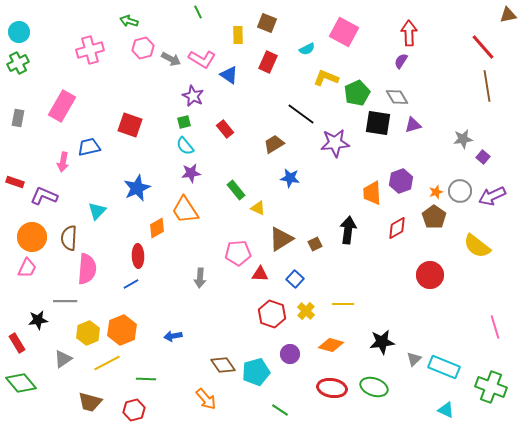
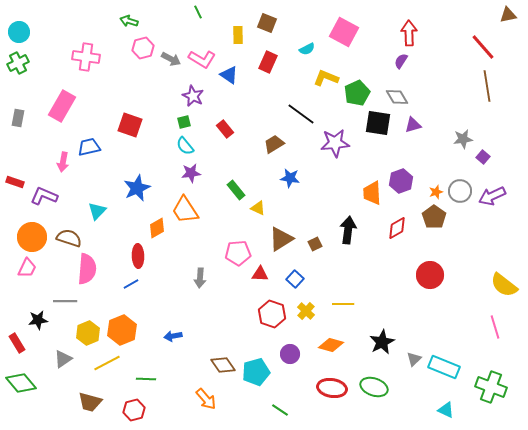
pink cross at (90, 50): moved 4 px left, 7 px down; rotated 24 degrees clockwise
brown semicircle at (69, 238): rotated 105 degrees clockwise
yellow semicircle at (477, 246): moved 27 px right, 39 px down
black star at (382, 342): rotated 20 degrees counterclockwise
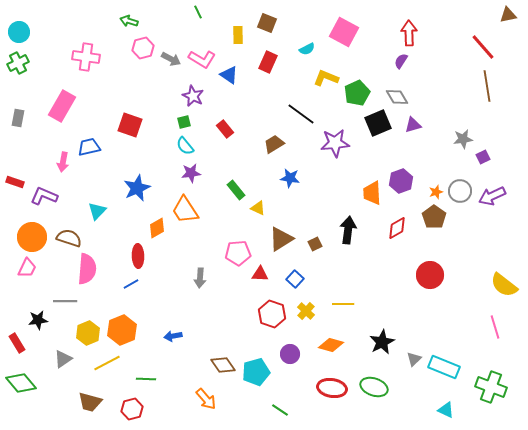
black square at (378, 123): rotated 32 degrees counterclockwise
purple square at (483, 157): rotated 24 degrees clockwise
red hexagon at (134, 410): moved 2 px left, 1 px up
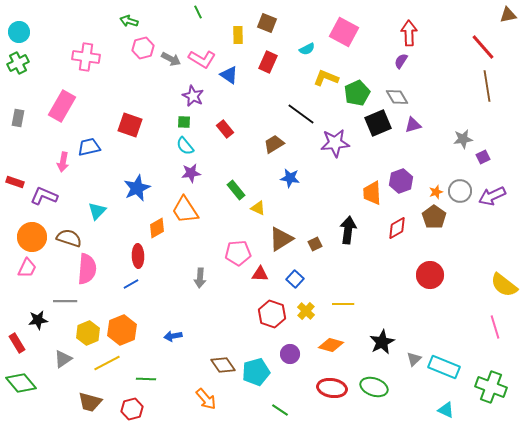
green square at (184, 122): rotated 16 degrees clockwise
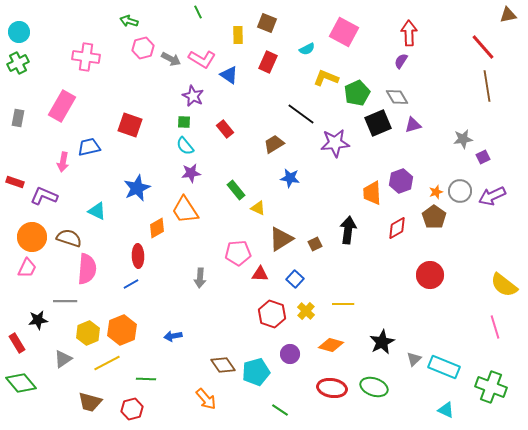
cyan triangle at (97, 211): rotated 48 degrees counterclockwise
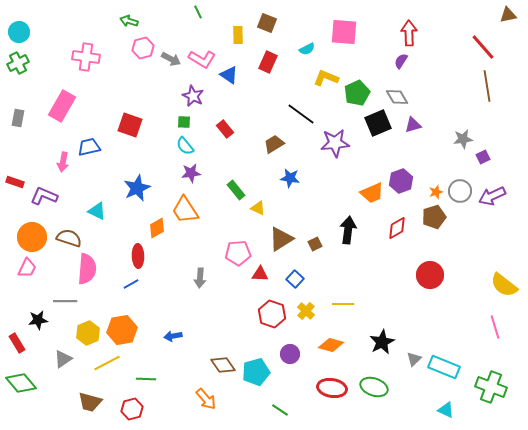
pink square at (344, 32): rotated 24 degrees counterclockwise
orange trapezoid at (372, 193): rotated 110 degrees counterclockwise
brown pentagon at (434, 217): rotated 20 degrees clockwise
orange hexagon at (122, 330): rotated 12 degrees clockwise
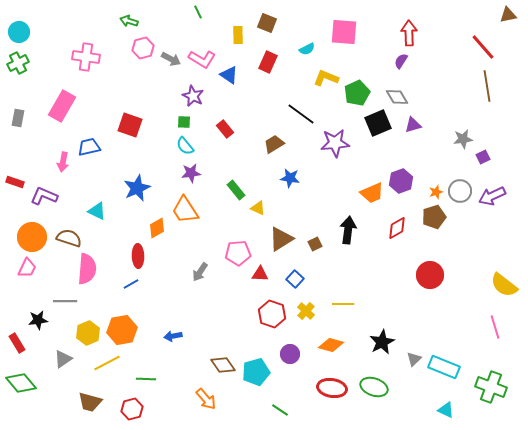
gray arrow at (200, 278): moved 6 px up; rotated 30 degrees clockwise
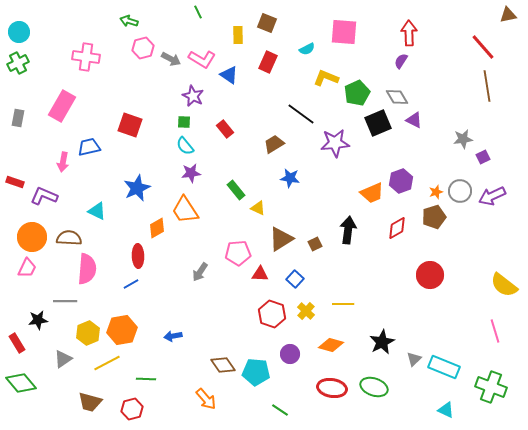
purple triangle at (413, 125): moved 1 px right, 5 px up; rotated 42 degrees clockwise
brown semicircle at (69, 238): rotated 15 degrees counterclockwise
pink line at (495, 327): moved 4 px down
cyan pentagon at (256, 372): rotated 20 degrees clockwise
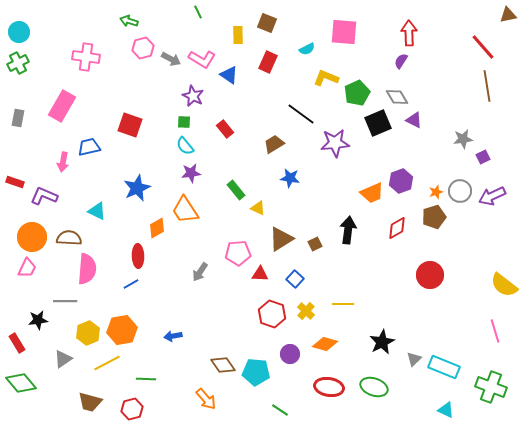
orange diamond at (331, 345): moved 6 px left, 1 px up
red ellipse at (332, 388): moved 3 px left, 1 px up
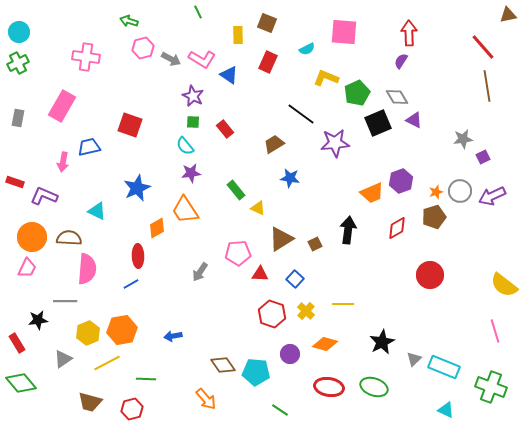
green square at (184, 122): moved 9 px right
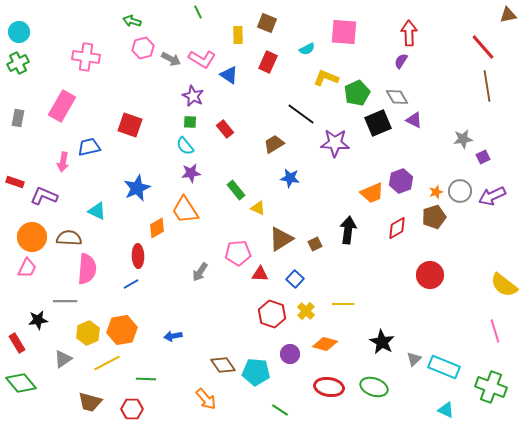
green arrow at (129, 21): moved 3 px right
green square at (193, 122): moved 3 px left
purple star at (335, 143): rotated 8 degrees clockwise
black star at (382, 342): rotated 15 degrees counterclockwise
red hexagon at (132, 409): rotated 15 degrees clockwise
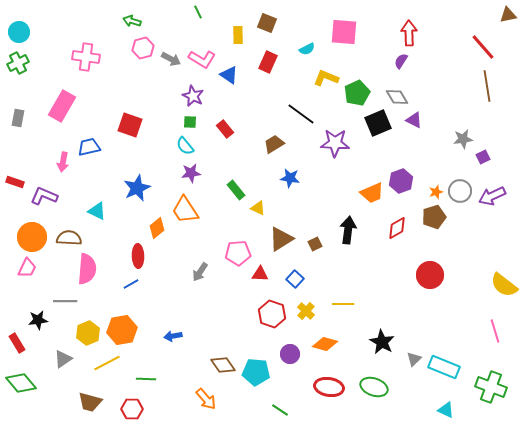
orange diamond at (157, 228): rotated 10 degrees counterclockwise
